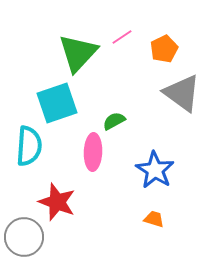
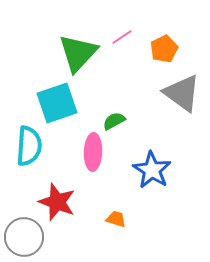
blue star: moved 3 px left
orange trapezoid: moved 38 px left
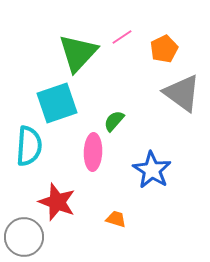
green semicircle: rotated 20 degrees counterclockwise
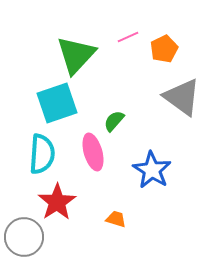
pink line: moved 6 px right; rotated 10 degrees clockwise
green triangle: moved 2 px left, 2 px down
gray triangle: moved 4 px down
cyan semicircle: moved 13 px right, 8 px down
pink ellipse: rotated 18 degrees counterclockwise
red star: rotated 18 degrees clockwise
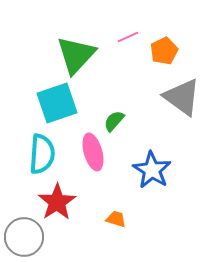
orange pentagon: moved 2 px down
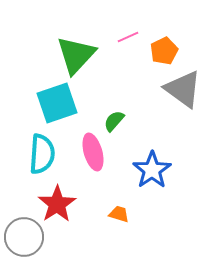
gray triangle: moved 1 px right, 8 px up
blue star: rotated 6 degrees clockwise
red star: moved 2 px down
orange trapezoid: moved 3 px right, 5 px up
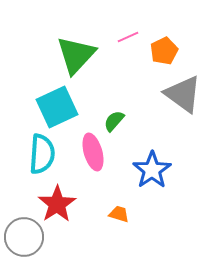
gray triangle: moved 5 px down
cyan square: moved 4 px down; rotated 6 degrees counterclockwise
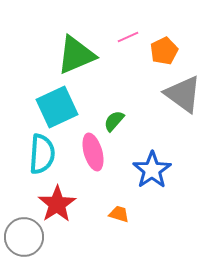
green triangle: rotated 24 degrees clockwise
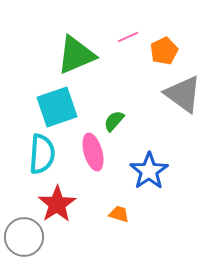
cyan square: rotated 6 degrees clockwise
blue star: moved 3 px left, 1 px down
